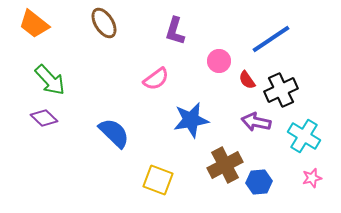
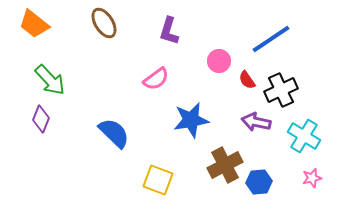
purple L-shape: moved 6 px left
purple diamond: moved 3 px left, 1 px down; rotated 68 degrees clockwise
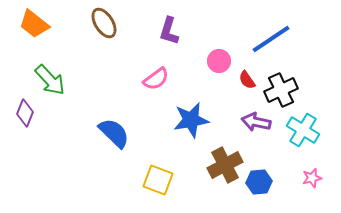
purple diamond: moved 16 px left, 6 px up
cyan cross: moved 1 px left, 6 px up
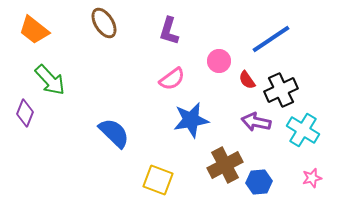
orange trapezoid: moved 6 px down
pink semicircle: moved 16 px right
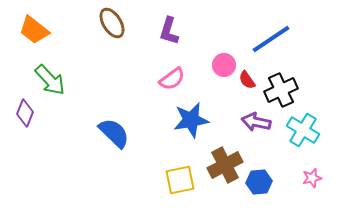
brown ellipse: moved 8 px right
pink circle: moved 5 px right, 4 px down
yellow square: moved 22 px right; rotated 32 degrees counterclockwise
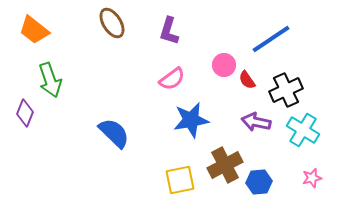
green arrow: rotated 24 degrees clockwise
black cross: moved 5 px right
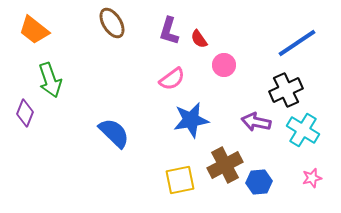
blue line: moved 26 px right, 4 px down
red semicircle: moved 48 px left, 41 px up
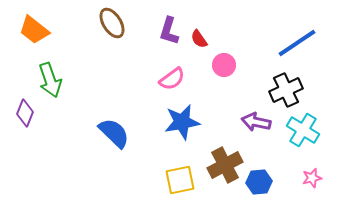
blue star: moved 9 px left, 2 px down
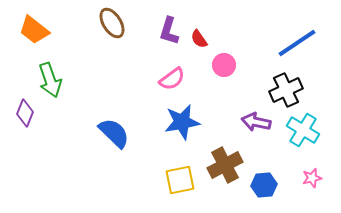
blue hexagon: moved 5 px right, 3 px down
